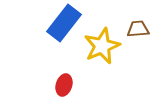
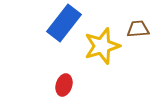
yellow star: rotated 6 degrees clockwise
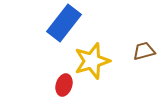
brown trapezoid: moved 6 px right, 22 px down; rotated 10 degrees counterclockwise
yellow star: moved 10 px left, 15 px down
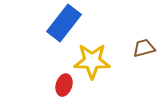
brown trapezoid: moved 3 px up
yellow star: rotated 18 degrees clockwise
